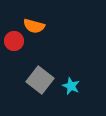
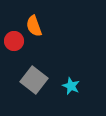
orange semicircle: rotated 55 degrees clockwise
gray square: moved 6 px left
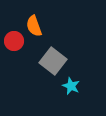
gray square: moved 19 px right, 19 px up
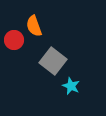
red circle: moved 1 px up
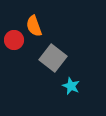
gray square: moved 3 px up
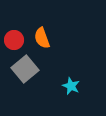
orange semicircle: moved 8 px right, 12 px down
gray square: moved 28 px left, 11 px down; rotated 12 degrees clockwise
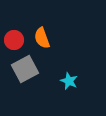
gray square: rotated 12 degrees clockwise
cyan star: moved 2 px left, 5 px up
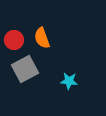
cyan star: rotated 18 degrees counterclockwise
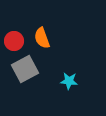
red circle: moved 1 px down
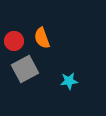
cyan star: rotated 12 degrees counterclockwise
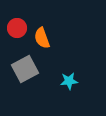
red circle: moved 3 px right, 13 px up
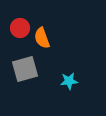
red circle: moved 3 px right
gray square: rotated 12 degrees clockwise
